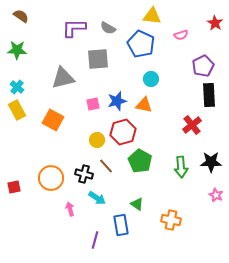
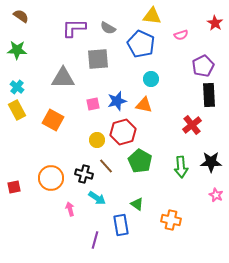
gray triangle: rotated 15 degrees clockwise
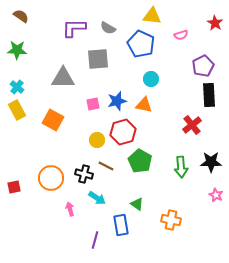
brown line: rotated 21 degrees counterclockwise
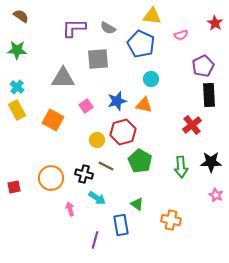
pink square: moved 7 px left, 2 px down; rotated 24 degrees counterclockwise
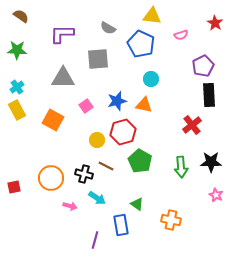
purple L-shape: moved 12 px left, 6 px down
cyan cross: rotated 16 degrees clockwise
pink arrow: moved 3 px up; rotated 120 degrees clockwise
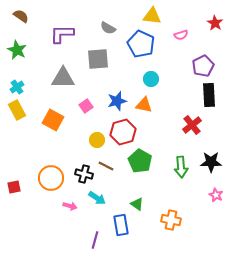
green star: rotated 24 degrees clockwise
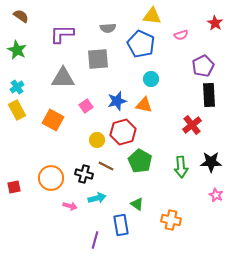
gray semicircle: rotated 35 degrees counterclockwise
cyan arrow: rotated 48 degrees counterclockwise
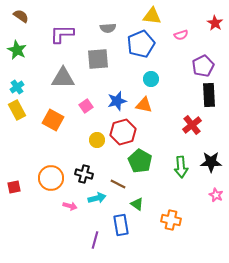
blue pentagon: rotated 24 degrees clockwise
brown line: moved 12 px right, 18 px down
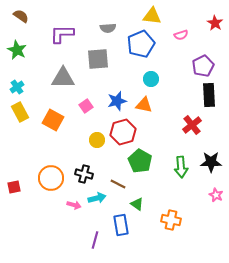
yellow rectangle: moved 3 px right, 2 px down
pink arrow: moved 4 px right, 1 px up
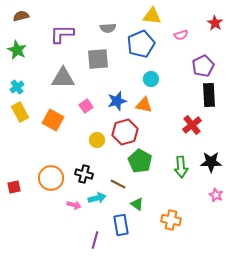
brown semicircle: rotated 49 degrees counterclockwise
red hexagon: moved 2 px right
